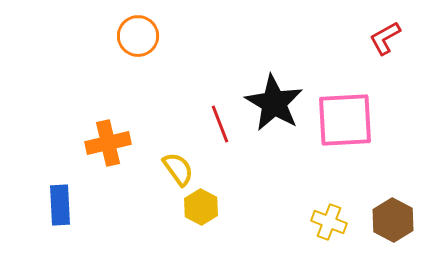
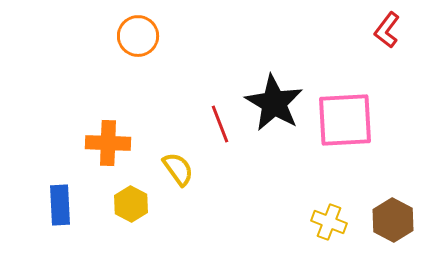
red L-shape: moved 2 px right, 8 px up; rotated 24 degrees counterclockwise
orange cross: rotated 15 degrees clockwise
yellow hexagon: moved 70 px left, 3 px up
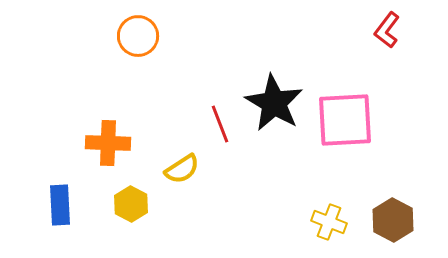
yellow semicircle: moved 4 px right; rotated 93 degrees clockwise
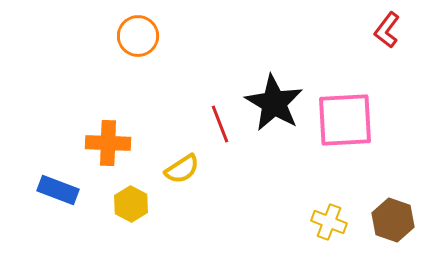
blue rectangle: moved 2 px left, 15 px up; rotated 66 degrees counterclockwise
brown hexagon: rotated 9 degrees counterclockwise
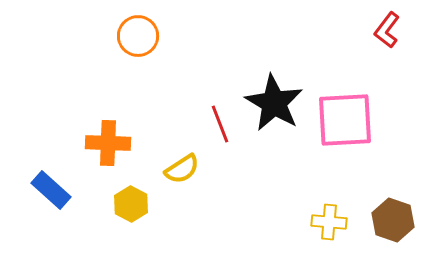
blue rectangle: moved 7 px left; rotated 21 degrees clockwise
yellow cross: rotated 16 degrees counterclockwise
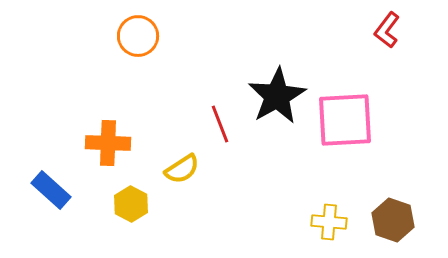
black star: moved 3 px right, 7 px up; rotated 12 degrees clockwise
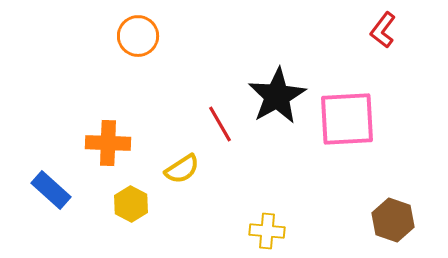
red L-shape: moved 4 px left
pink square: moved 2 px right, 1 px up
red line: rotated 9 degrees counterclockwise
yellow cross: moved 62 px left, 9 px down
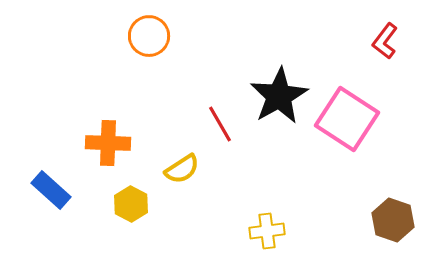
red L-shape: moved 2 px right, 11 px down
orange circle: moved 11 px right
black star: moved 2 px right
pink square: rotated 36 degrees clockwise
yellow cross: rotated 12 degrees counterclockwise
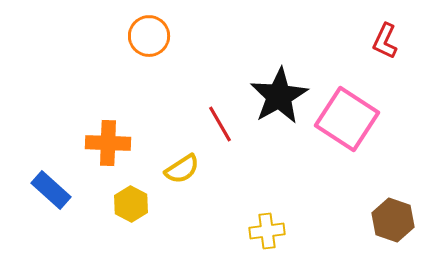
red L-shape: rotated 12 degrees counterclockwise
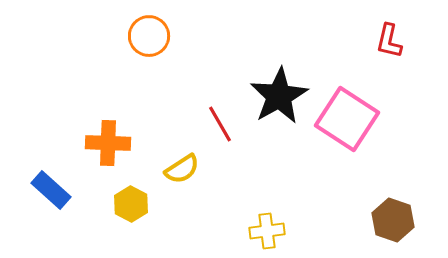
red L-shape: moved 4 px right; rotated 12 degrees counterclockwise
